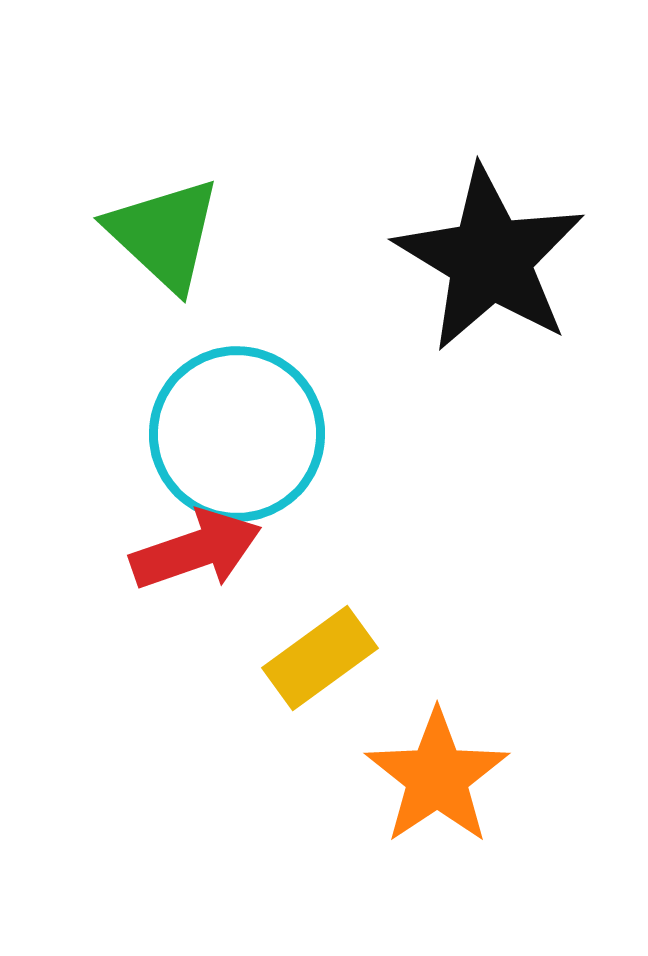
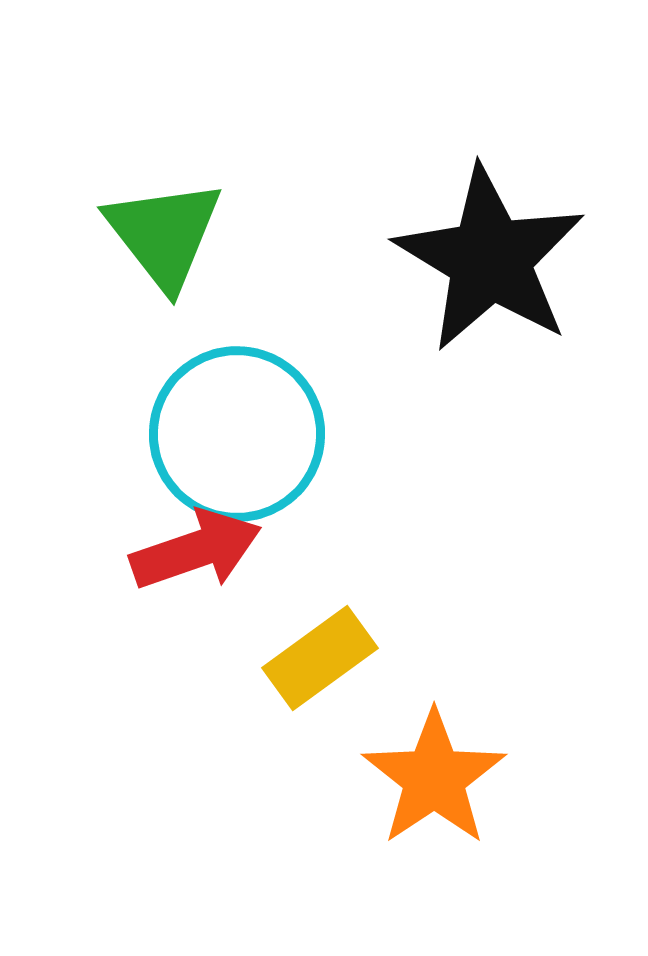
green triangle: rotated 9 degrees clockwise
orange star: moved 3 px left, 1 px down
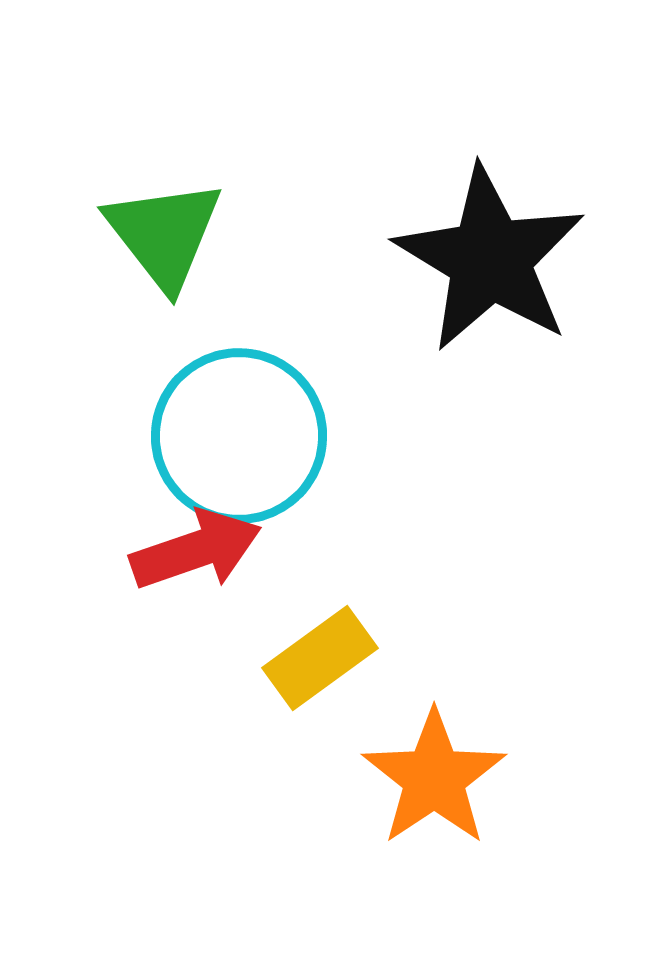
cyan circle: moved 2 px right, 2 px down
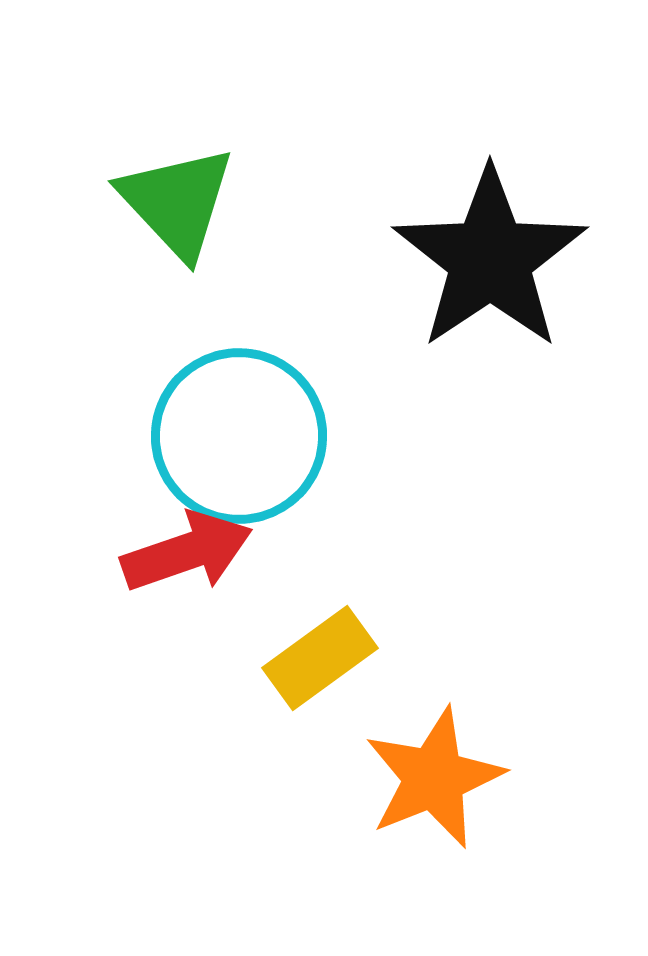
green triangle: moved 13 px right, 32 px up; rotated 5 degrees counterclockwise
black star: rotated 7 degrees clockwise
red arrow: moved 9 px left, 2 px down
orange star: rotated 12 degrees clockwise
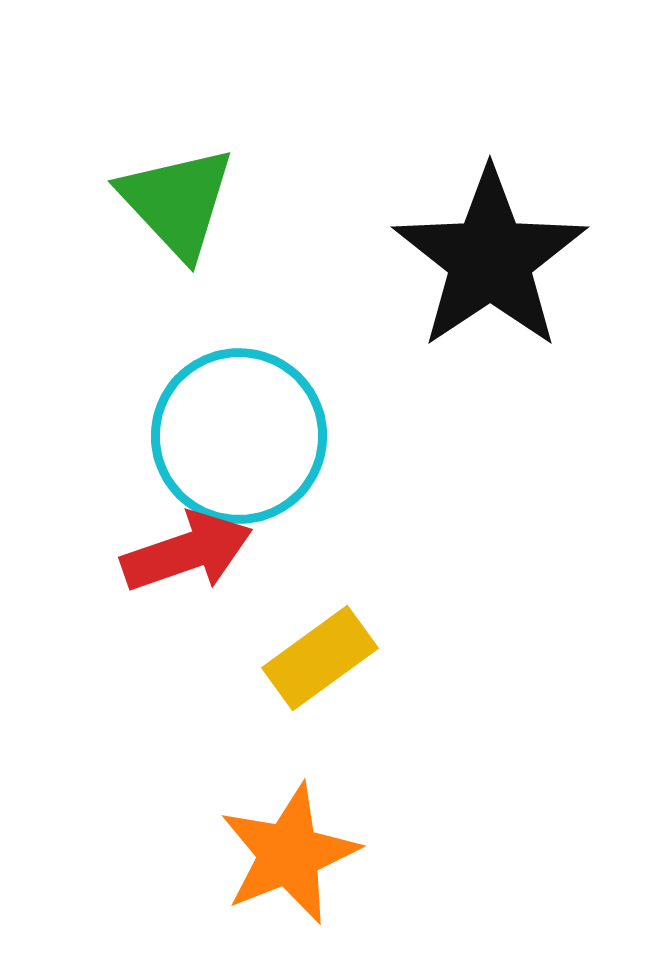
orange star: moved 145 px left, 76 px down
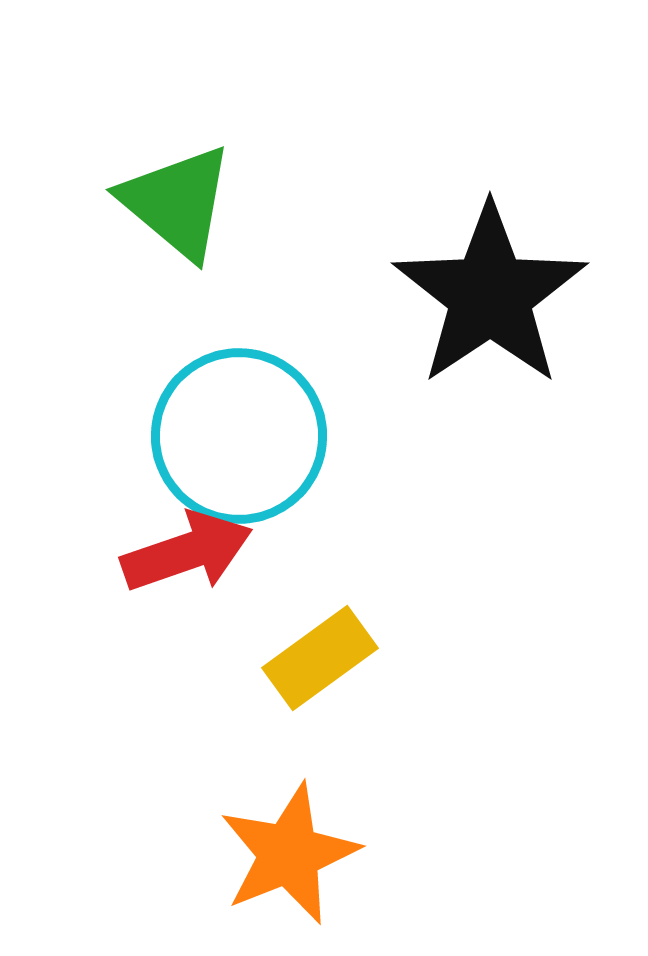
green triangle: rotated 7 degrees counterclockwise
black star: moved 36 px down
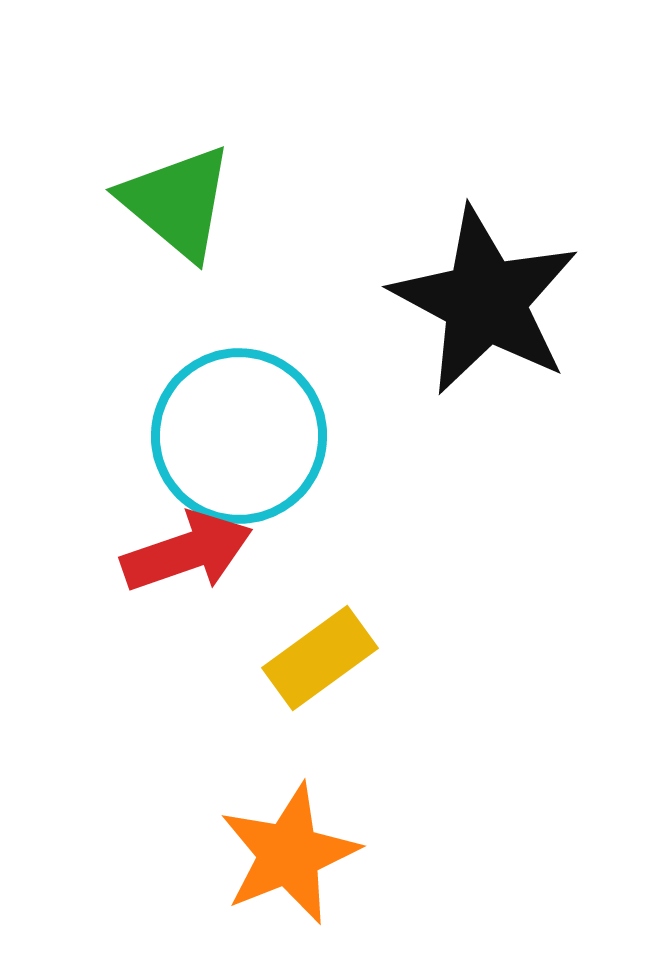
black star: moved 5 px left, 6 px down; rotated 10 degrees counterclockwise
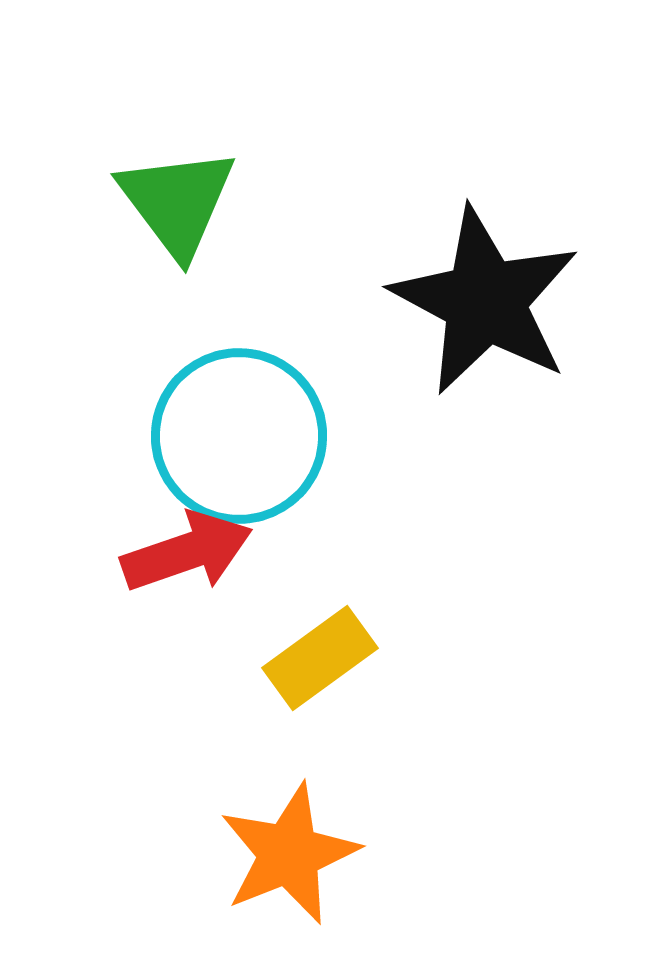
green triangle: rotated 13 degrees clockwise
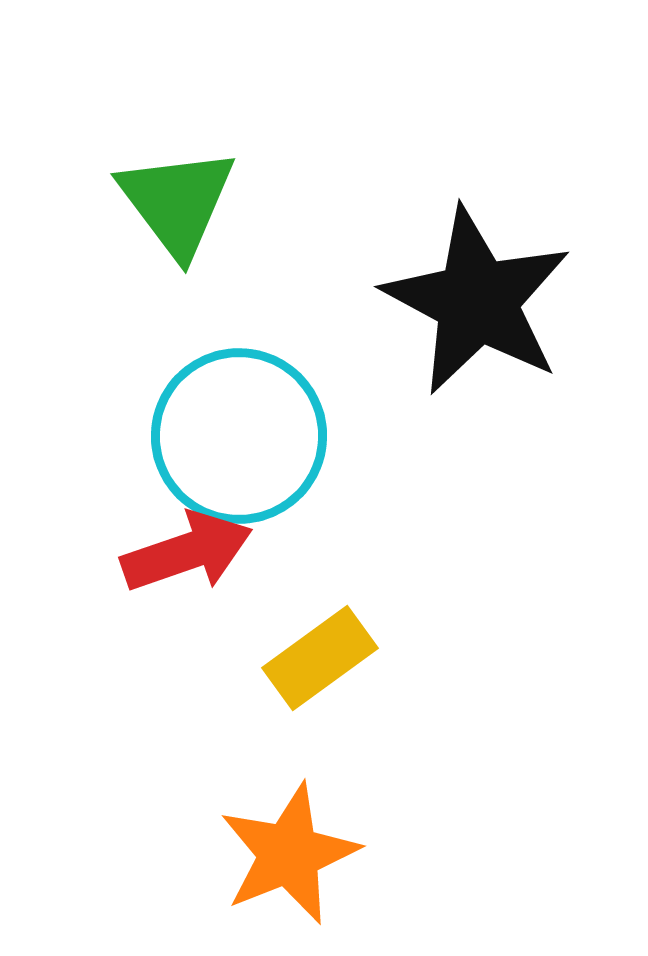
black star: moved 8 px left
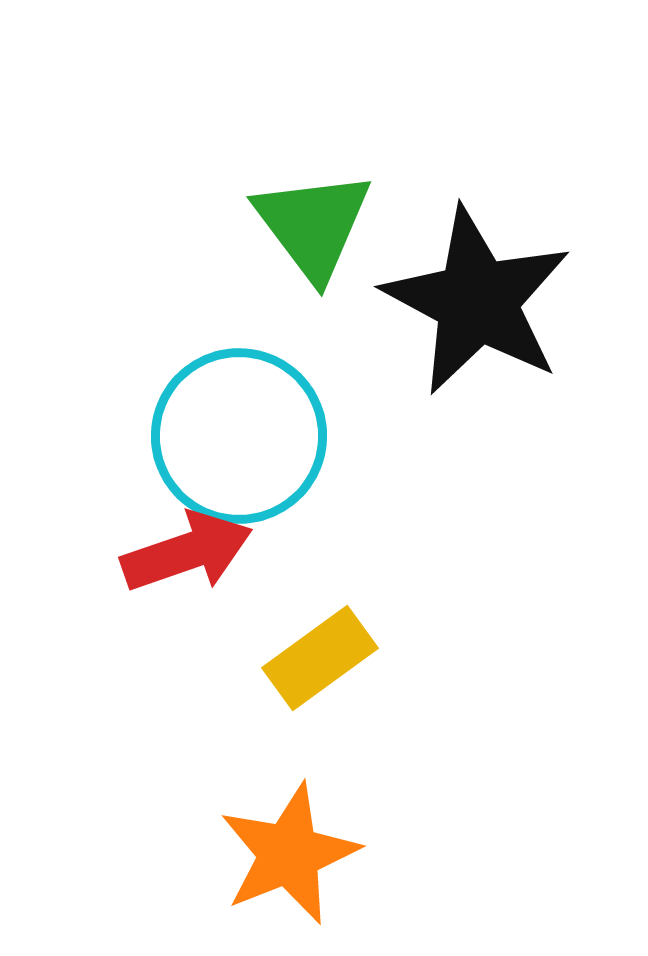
green triangle: moved 136 px right, 23 px down
